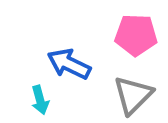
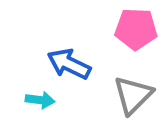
pink pentagon: moved 6 px up
cyan arrow: rotated 68 degrees counterclockwise
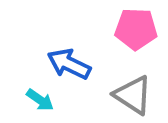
gray triangle: rotated 42 degrees counterclockwise
cyan arrow: rotated 28 degrees clockwise
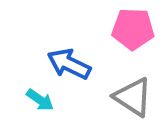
pink pentagon: moved 3 px left
gray triangle: moved 2 px down
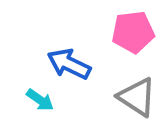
pink pentagon: moved 3 px down; rotated 9 degrees counterclockwise
gray triangle: moved 4 px right
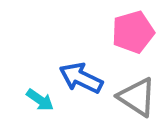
pink pentagon: rotated 9 degrees counterclockwise
blue arrow: moved 12 px right, 14 px down
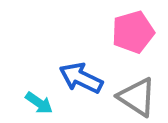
cyan arrow: moved 1 px left, 3 px down
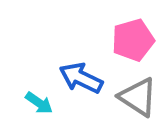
pink pentagon: moved 8 px down
gray triangle: moved 1 px right
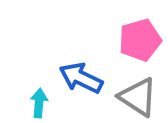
pink pentagon: moved 7 px right
cyan arrow: rotated 120 degrees counterclockwise
